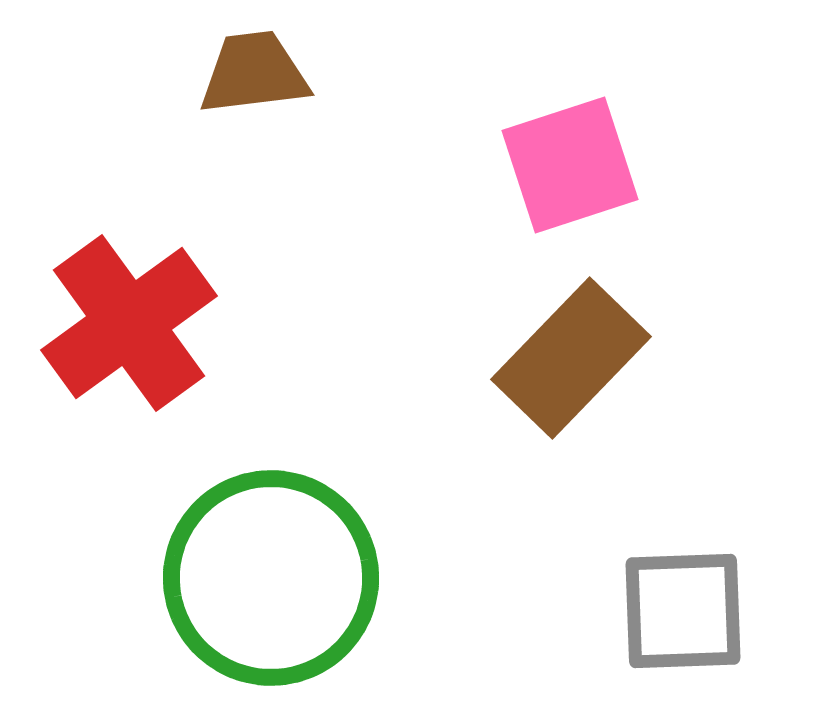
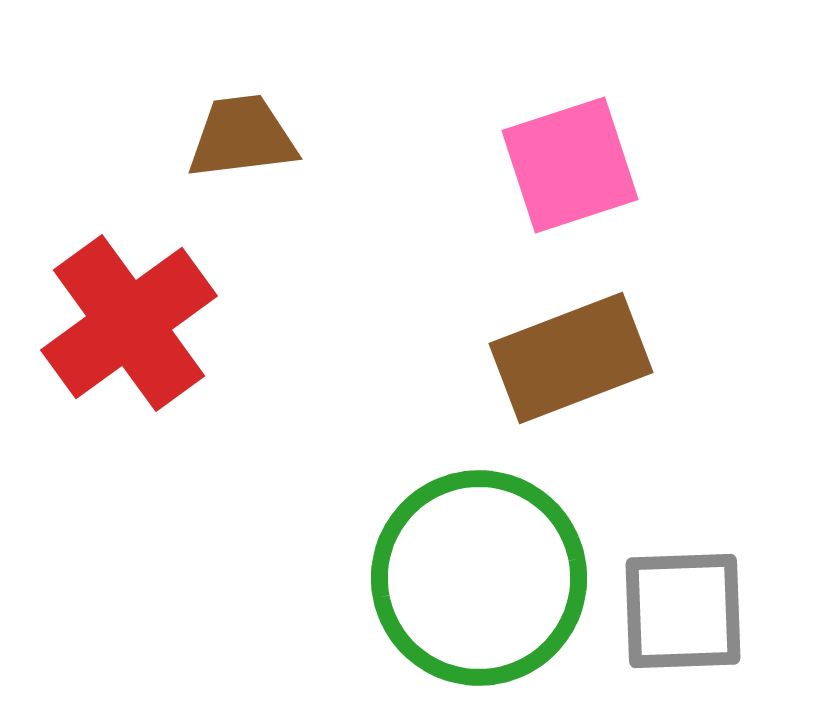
brown trapezoid: moved 12 px left, 64 px down
brown rectangle: rotated 25 degrees clockwise
green circle: moved 208 px right
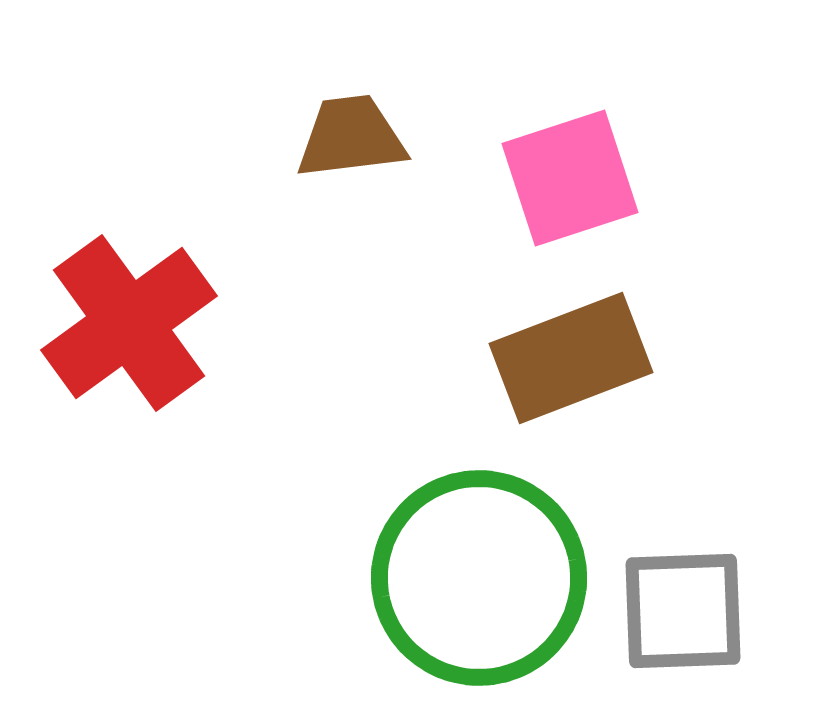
brown trapezoid: moved 109 px right
pink square: moved 13 px down
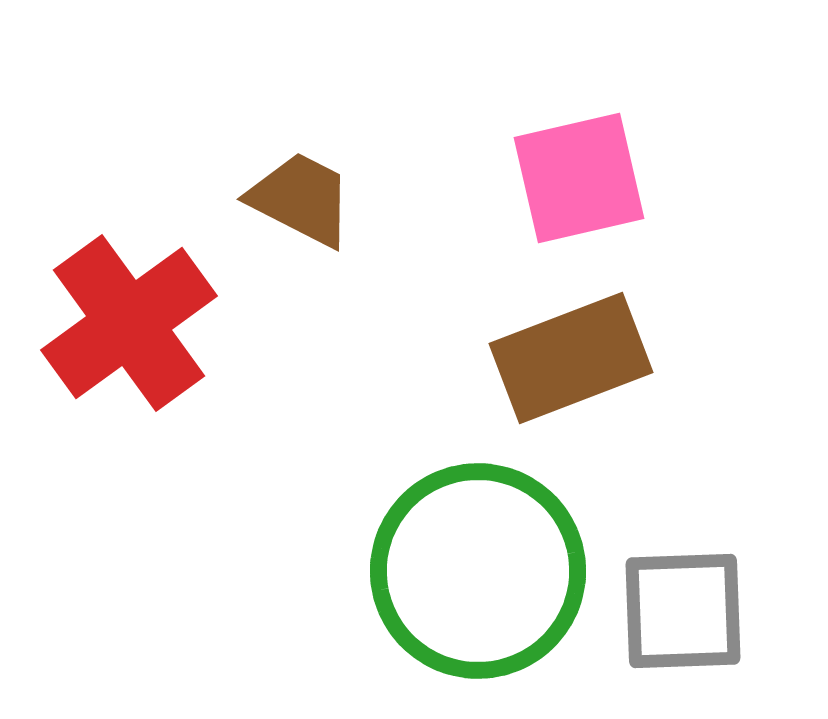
brown trapezoid: moved 50 px left, 62 px down; rotated 34 degrees clockwise
pink square: moved 9 px right; rotated 5 degrees clockwise
green circle: moved 1 px left, 7 px up
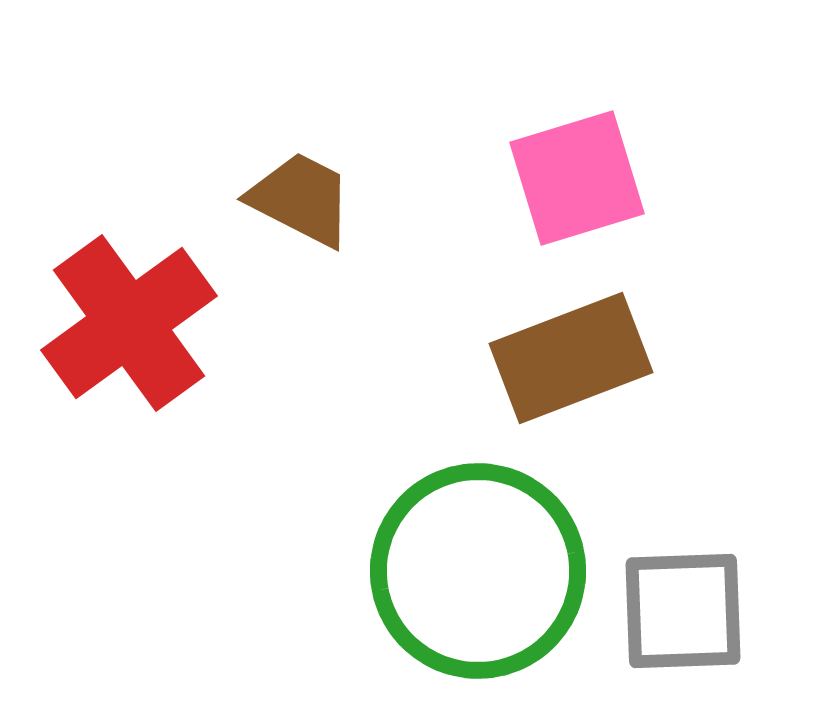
pink square: moved 2 px left; rotated 4 degrees counterclockwise
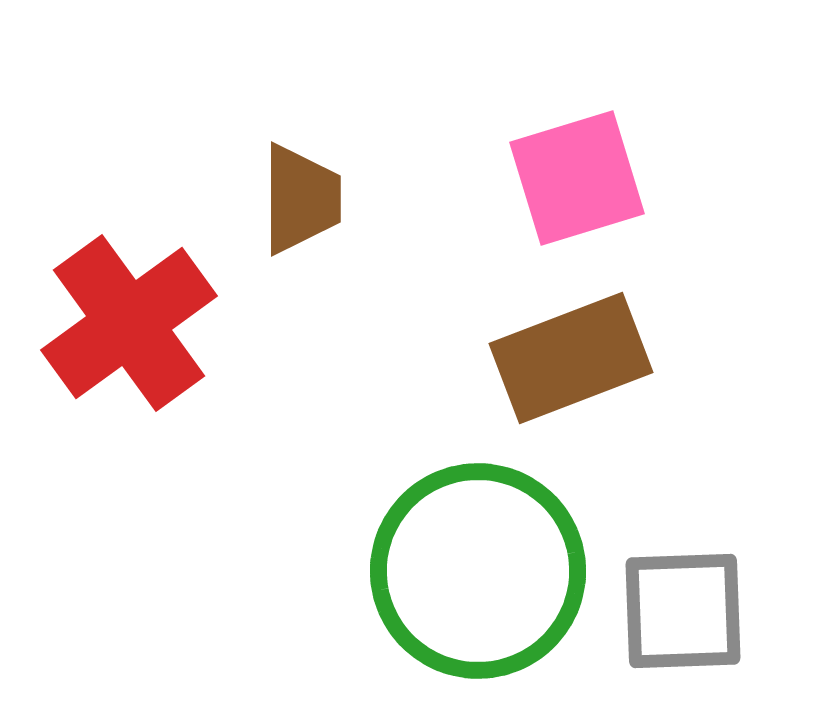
brown trapezoid: rotated 63 degrees clockwise
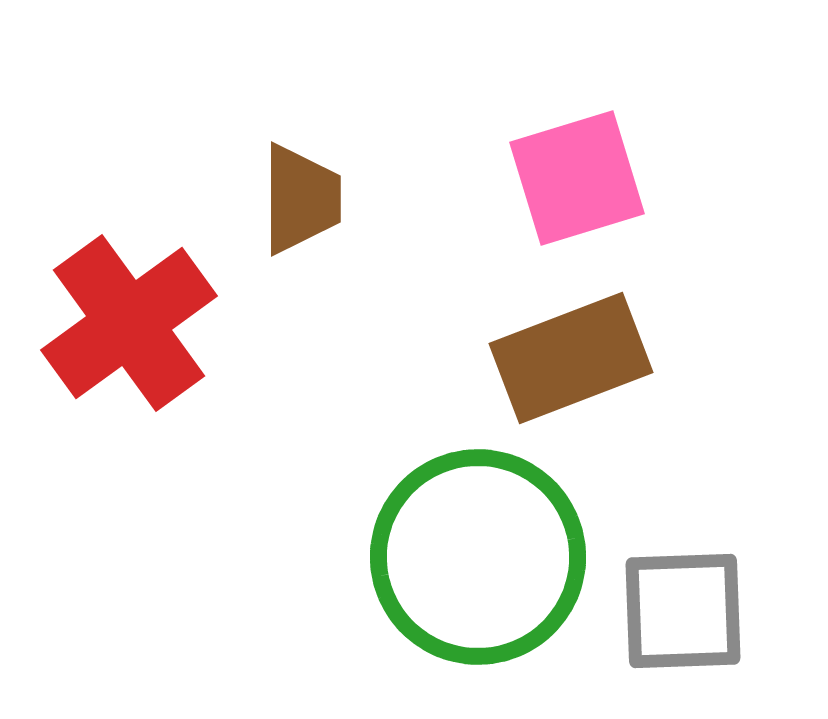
green circle: moved 14 px up
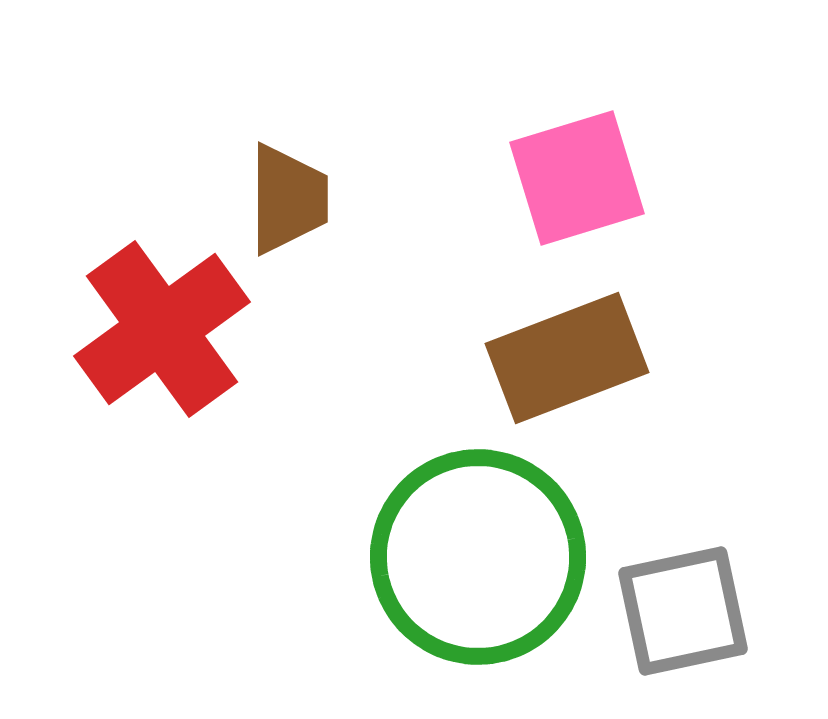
brown trapezoid: moved 13 px left
red cross: moved 33 px right, 6 px down
brown rectangle: moved 4 px left
gray square: rotated 10 degrees counterclockwise
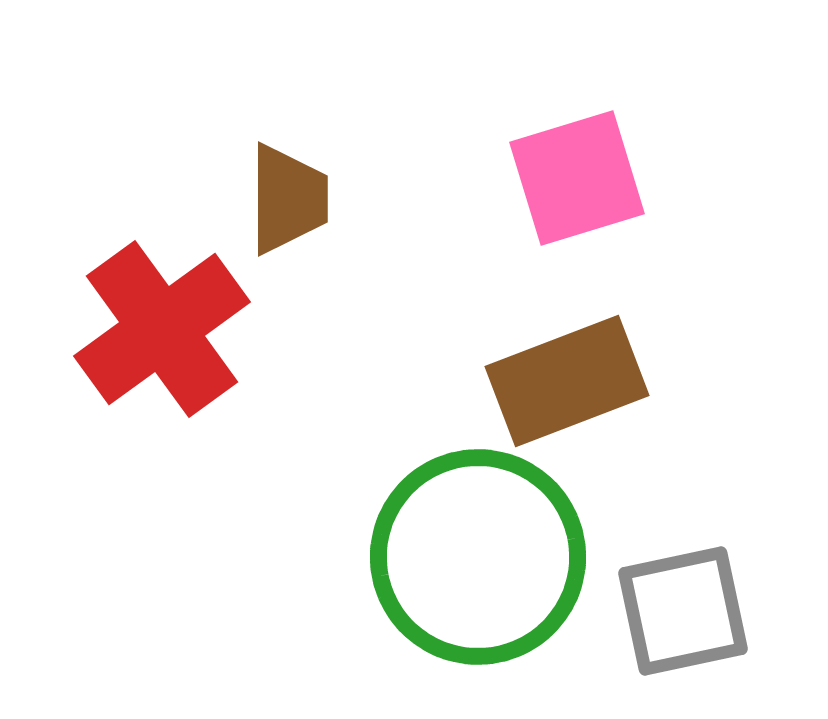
brown rectangle: moved 23 px down
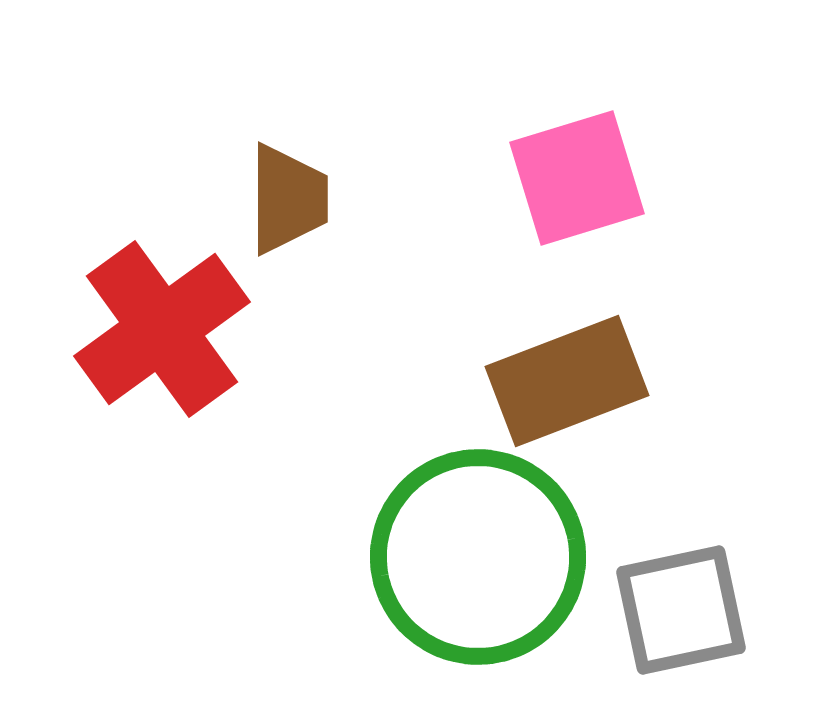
gray square: moved 2 px left, 1 px up
